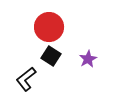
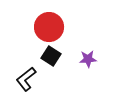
purple star: rotated 24 degrees clockwise
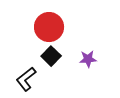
black square: rotated 12 degrees clockwise
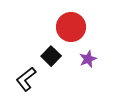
red circle: moved 22 px right
purple star: rotated 18 degrees counterclockwise
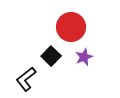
purple star: moved 4 px left, 2 px up
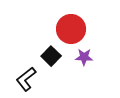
red circle: moved 2 px down
purple star: rotated 24 degrees clockwise
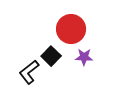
black L-shape: moved 3 px right, 7 px up
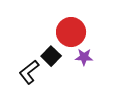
red circle: moved 3 px down
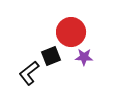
black square: rotated 24 degrees clockwise
black L-shape: moved 1 px down
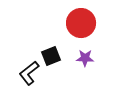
red circle: moved 10 px right, 9 px up
purple star: moved 1 px right, 1 px down
